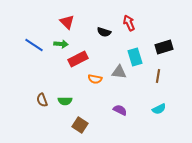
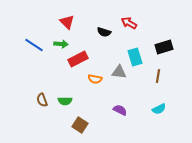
red arrow: rotated 35 degrees counterclockwise
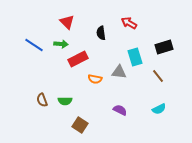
black semicircle: moved 3 px left, 1 px down; rotated 64 degrees clockwise
brown line: rotated 48 degrees counterclockwise
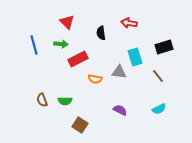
red arrow: rotated 21 degrees counterclockwise
blue line: rotated 42 degrees clockwise
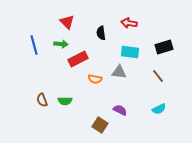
cyan rectangle: moved 5 px left, 5 px up; rotated 66 degrees counterclockwise
brown square: moved 20 px right
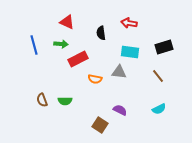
red triangle: rotated 21 degrees counterclockwise
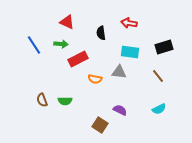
blue line: rotated 18 degrees counterclockwise
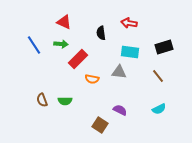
red triangle: moved 3 px left
red rectangle: rotated 18 degrees counterclockwise
orange semicircle: moved 3 px left
